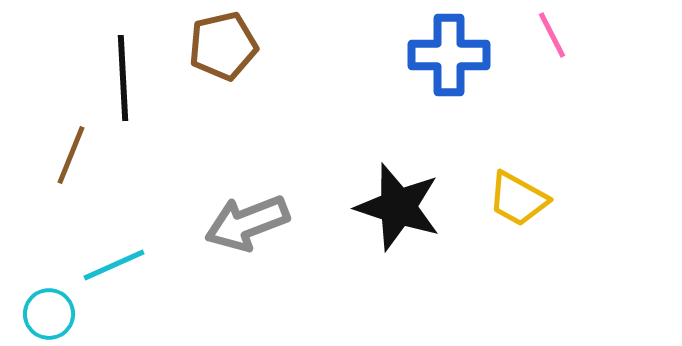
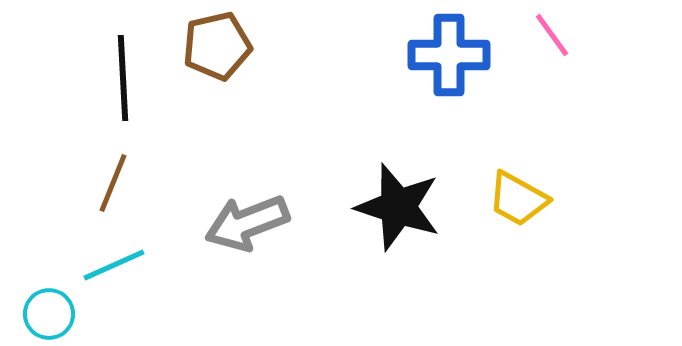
pink line: rotated 9 degrees counterclockwise
brown pentagon: moved 6 px left
brown line: moved 42 px right, 28 px down
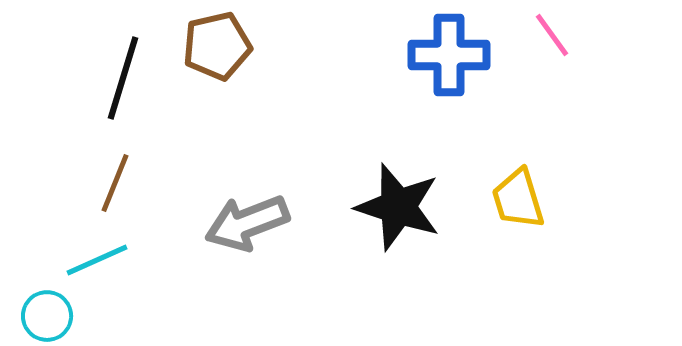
black line: rotated 20 degrees clockwise
brown line: moved 2 px right
yellow trapezoid: rotated 44 degrees clockwise
cyan line: moved 17 px left, 5 px up
cyan circle: moved 2 px left, 2 px down
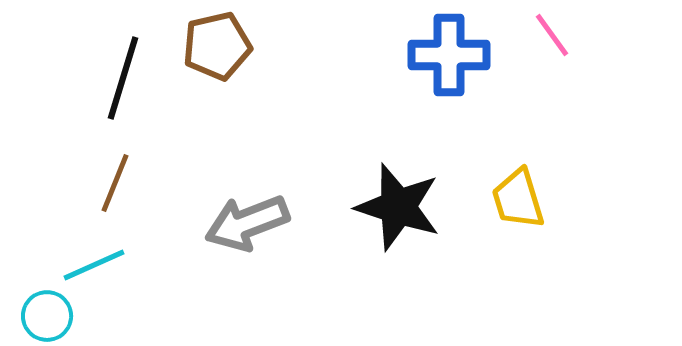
cyan line: moved 3 px left, 5 px down
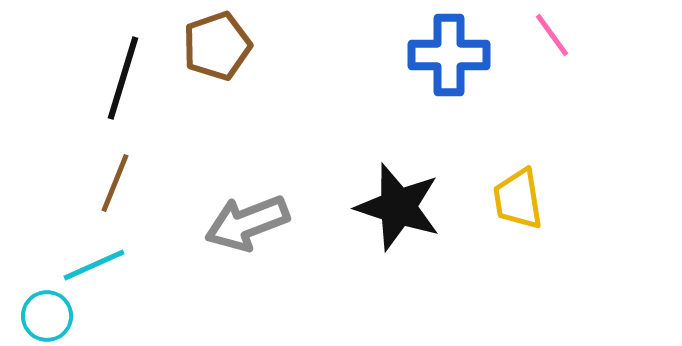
brown pentagon: rotated 6 degrees counterclockwise
yellow trapezoid: rotated 8 degrees clockwise
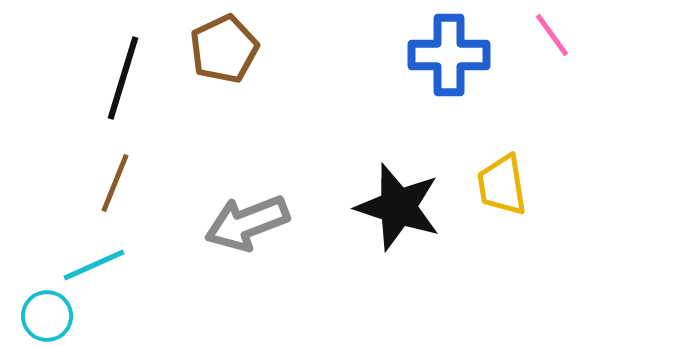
brown pentagon: moved 7 px right, 3 px down; rotated 6 degrees counterclockwise
yellow trapezoid: moved 16 px left, 14 px up
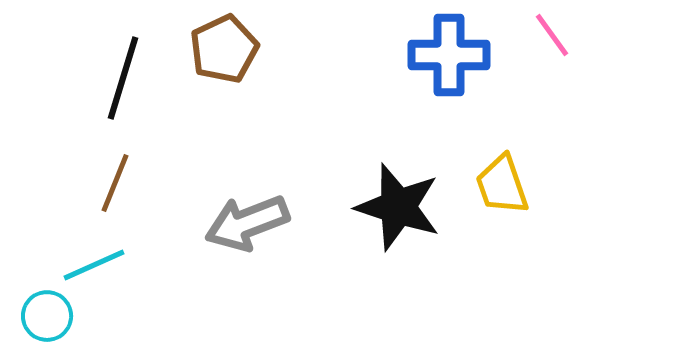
yellow trapezoid: rotated 10 degrees counterclockwise
